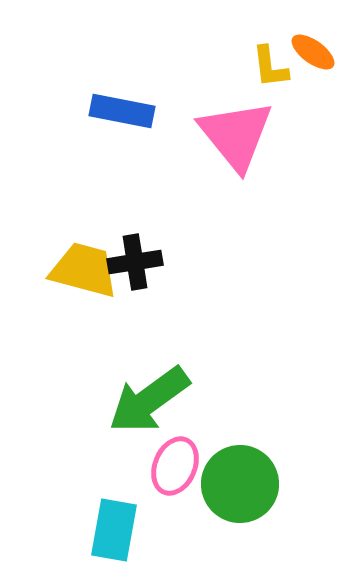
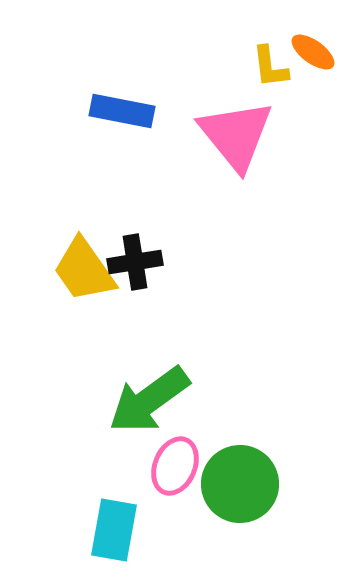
yellow trapezoid: rotated 140 degrees counterclockwise
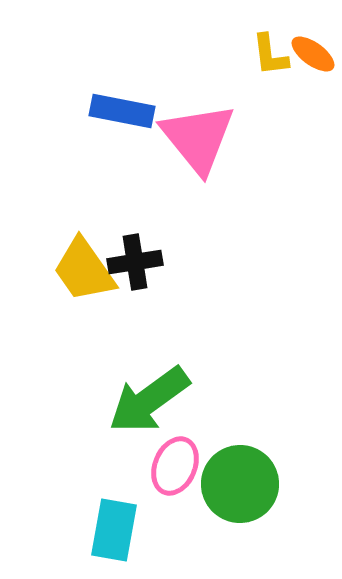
orange ellipse: moved 2 px down
yellow L-shape: moved 12 px up
pink triangle: moved 38 px left, 3 px down
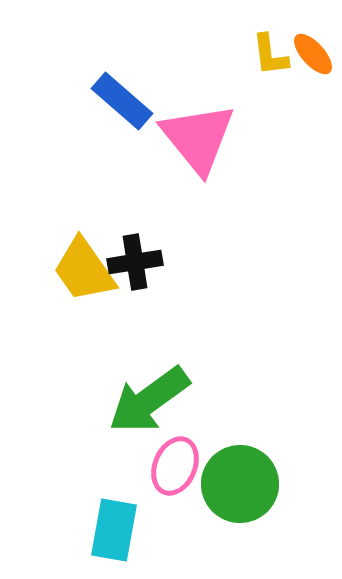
orange ellipse: rotated 12 degrees clockwise
blue rectangle: moved 10 px up; rotated 30 degrees clockwise
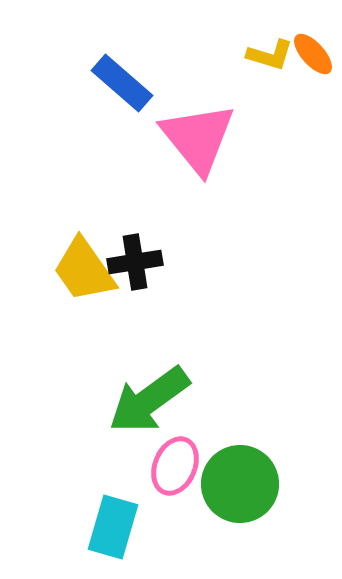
yellow L-shape: rotated 66 degrees counterclockwise
blue rectangle: moved 18 px up
cyan rectangle: moved 1 px left, 3 px up; rotated 6 degrees clockwise
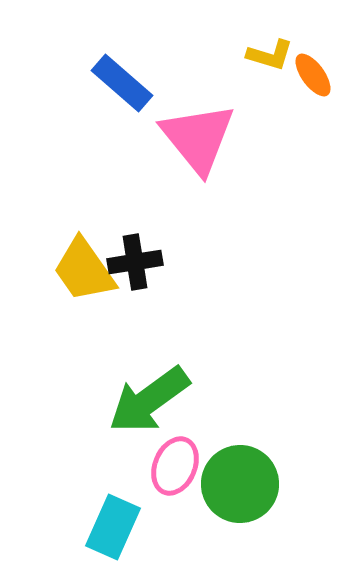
orange ellipse: moved 21 px down; rotated 6 degrees clockwise
cyan rectangle: rotated 8 degrees clockwise
